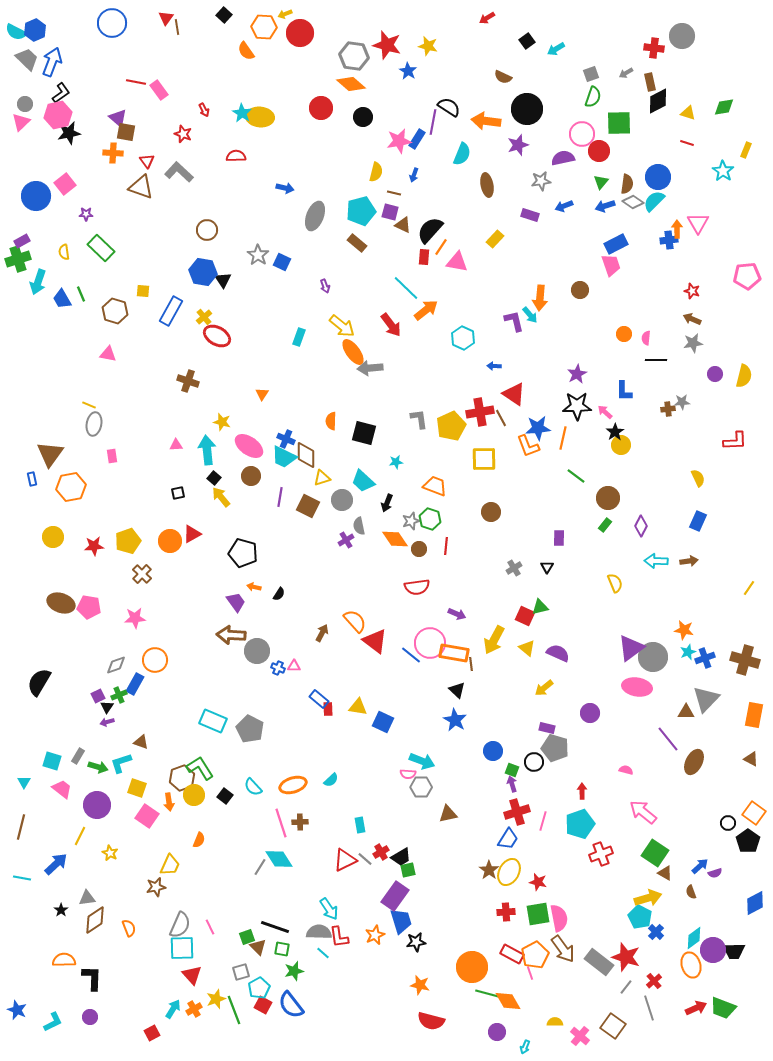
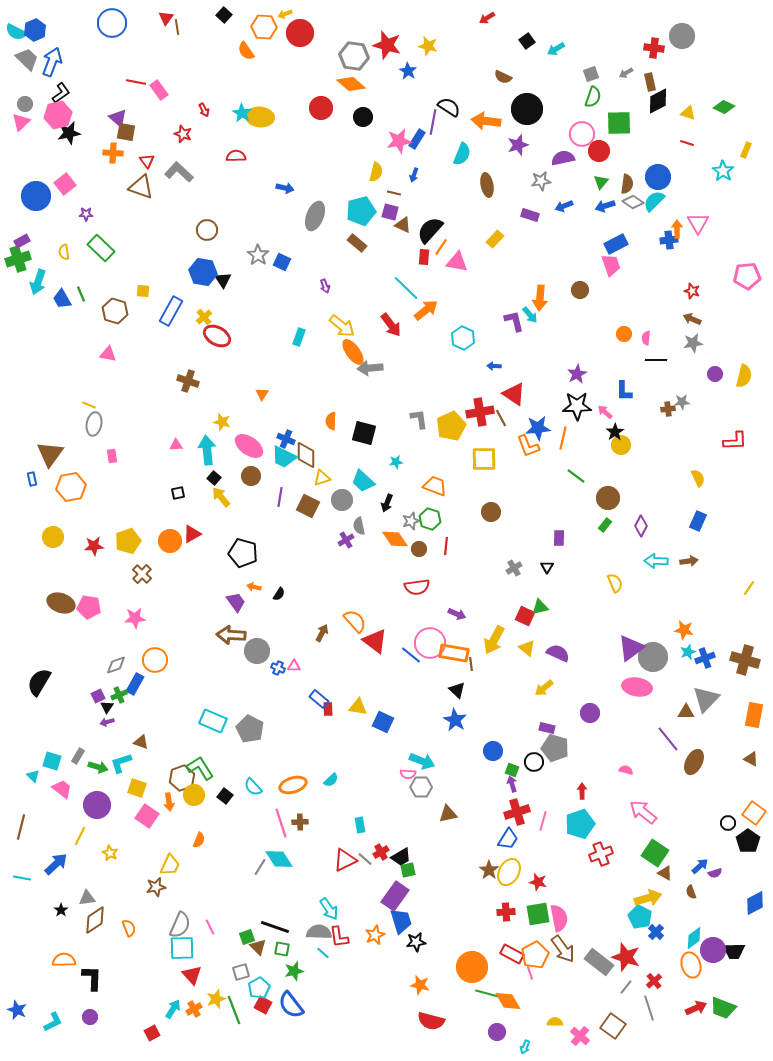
green diamond at (724, 107): rotated 35 degrees clockwise
cyan triangle at (24, 782): moved 9 px right, 6 px up; rotated 16 degrees counterclockwise
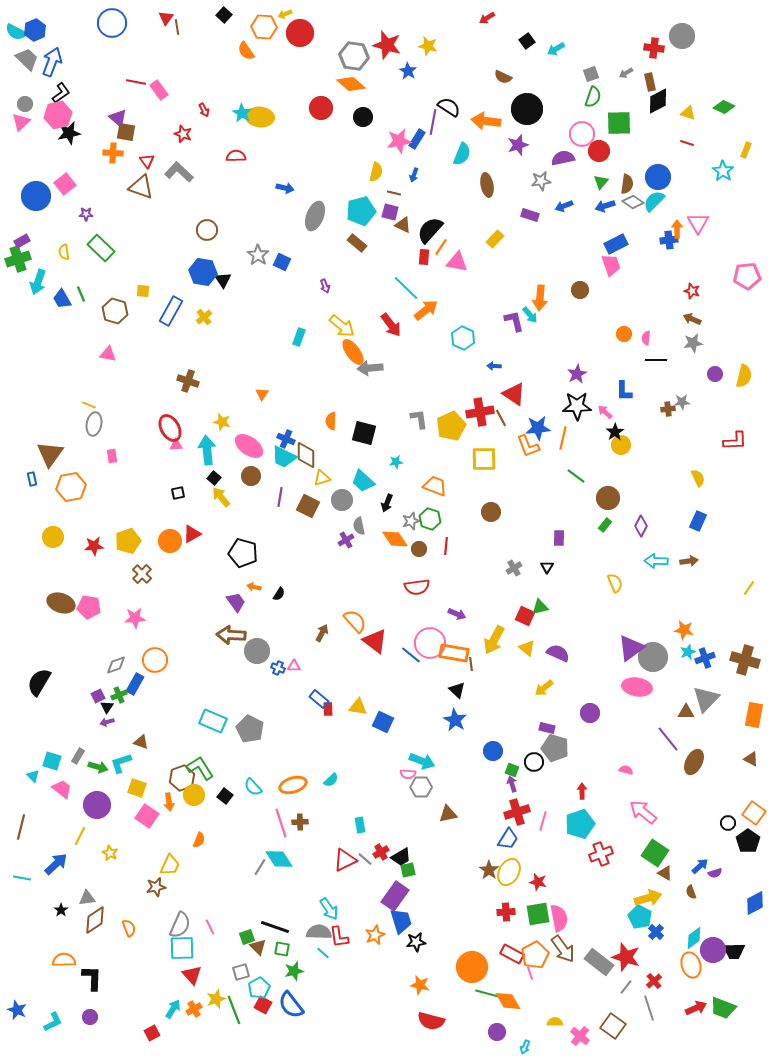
red ellipse at (217, 336): moved 47 px left, 92 px down; rotated 32 degrees clockwise
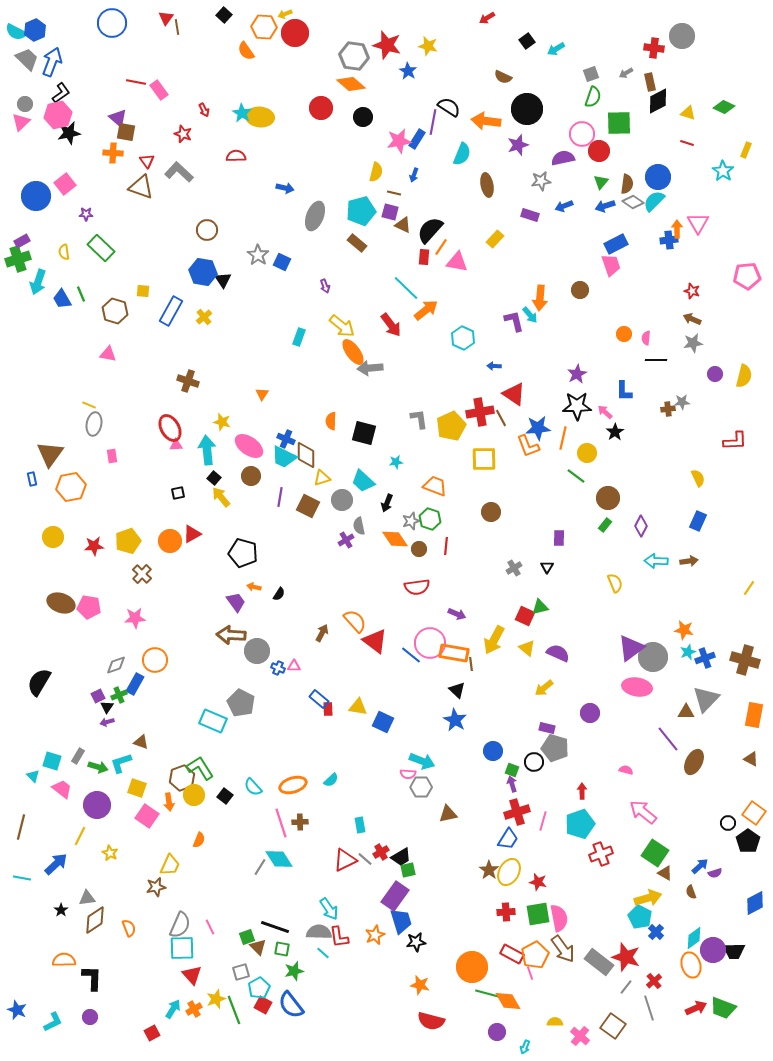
red circle at (300, 33): moved 5 px left
yellow circle at (621, 445): moved 34 px left, 8 px down
gray pentagon at (250, 729): moved 9 px left, 26 px up
